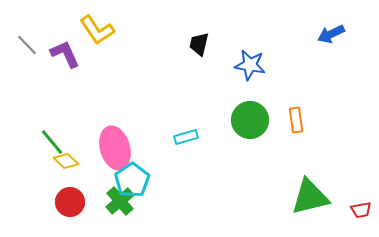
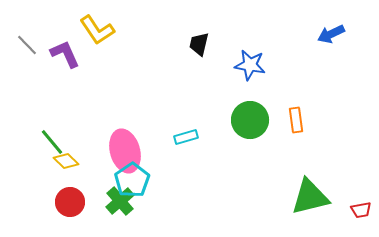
pink ellipse: moved 10 px right, 3 px down
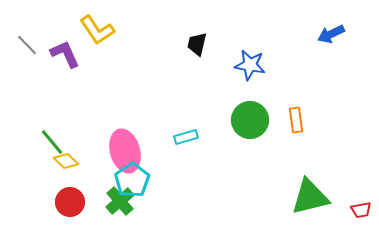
black trapezoid: moved 2 px left
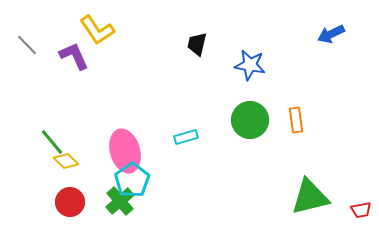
purple L-shape: moved 9 px right, 2 px down
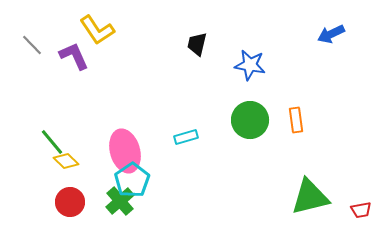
gray line: moved 5 px right
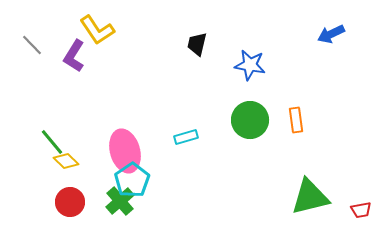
purple L-shape: rotated 124 degrees counterclockwise
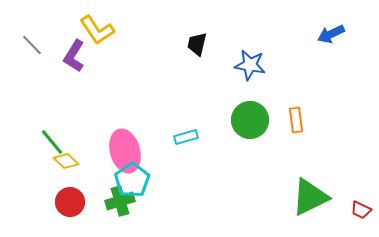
green triangle: rotated 12 degrees counterclockwise
green cross: rotated 24 degrees clockwise
red trapezoid: rotated 35 degrees clockwise
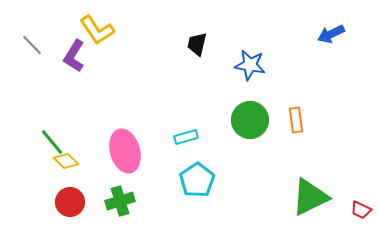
cyan pentagon: moved 65 px right
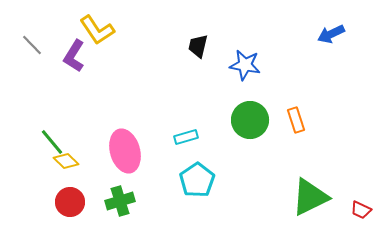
black trapezoid: moved 1 px right, 2 px down
blue star: moved 5 px left
orange rectangle: rotated 10 degrees counterclockwise
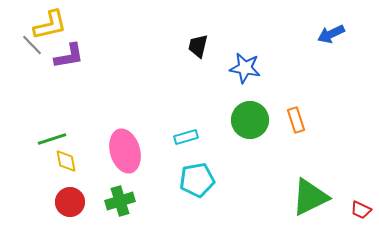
yellow L-shape: moved 47 px left, 5 px up; rotated 69 degrees counterclockwise
purple L-shape: moved 5 px left; rotated 132 degrees counterclockwise
blue star: moved 3 px down
green line: moved 3 px up; rotated 68 degrees counterclockwise
yellow diamond: rotated 35 degrees clockwise
cyan pentagon: rotated 24 degrees clockwise
